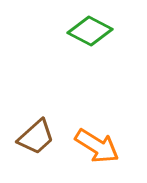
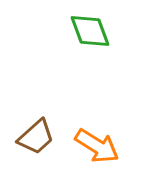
green diamond: rotated 42 degrees clockwise
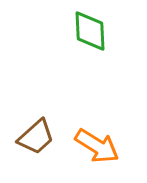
green diamond: rotated 18 degrees clockwise
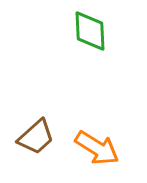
orange arrow: moved 2 px down
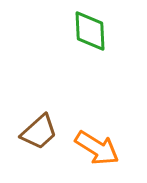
brown trapezoid: moved 3 px right, 5 px up
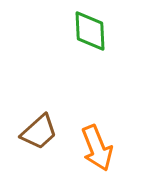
orange arrow: rotated 36 degrees clockwise
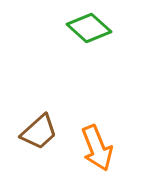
green diamond: moved 1 px left, 3 px up; rotated 45 degrees counterclockwise
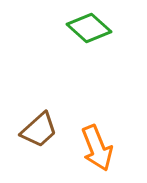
brown trapezoid: moved 2 px up
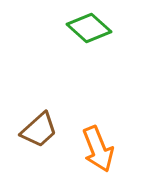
orange arrow: moved 1 px right, 1 px down
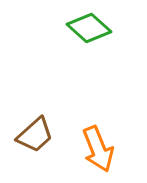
brown trapezoid: moved 4 px left, 5 px down
